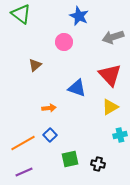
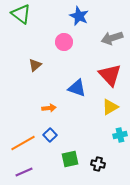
gray arrow: moved 1 px left, 1 px down
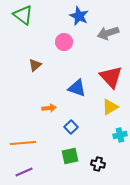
green triangle: moved 2 px right, 1 px down
gray arrow: moved 4 px left, 5 px up
red triangle: moved 1 px right, 2 px down
blue square: moved 21 px right, 8 px up
orange line: rotated 25 degrees clockwise
green square: moved 3 px up
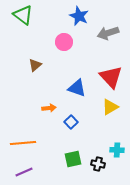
blue square: moved 5 px up
cyan cross: moved 3 px left, 15 px down; rotated 16 degrees clockwise
green square: moved 3 px right, 3 px down
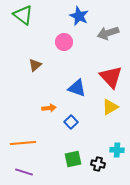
purple line: rotated 42 degrees clockwise
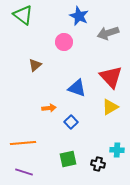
green square: moved 5 px left
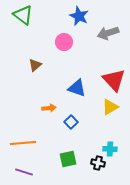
red triangle: moved 3 px right, 3 px down
cyan cross: moved 7 px left, 1 px up
black cross: moved 1 px up
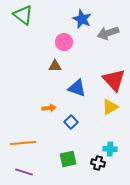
blue star: moved 3 px right, 3 px down
brown triangle: moved 20 px right, 1 px down; rotated 40 degrees clockwise
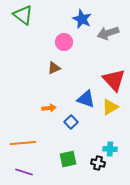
brown triangle: moved 1 px left, 2 px down; rotated 24 degrees counterclockwise
blue triangle: moved 9 px right, 11 px down
